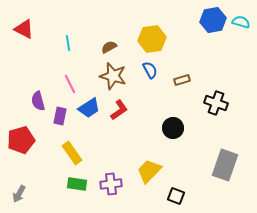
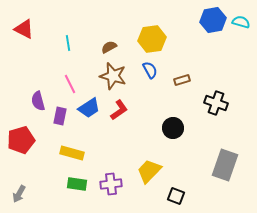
yellow rectangle: rotated 40 degrees counterclockwise
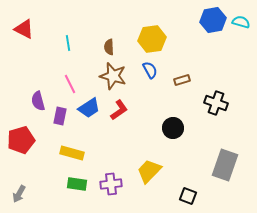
brown semicircle: rotated 63 degrees counterclockwise
black square: moved 12 px right
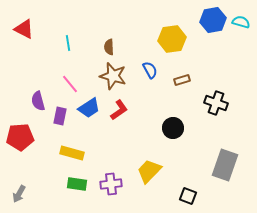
yellow hexagon: moved 20 px right
pink line: rotated 12 degrees counterclockwise
red pentagon: moved 1 px left, 3 px up; rotated 12 degrees clockwise
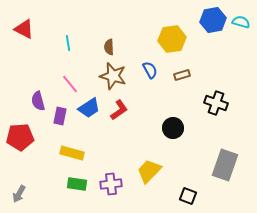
brown rectangle: moved 5 px up
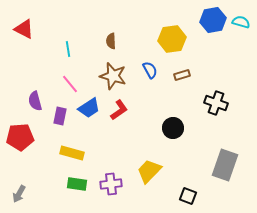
cyan line: moved 6 px down
brown semicircle: moved 2 px right, 6 px up
purple semicircle: moved 3 px left
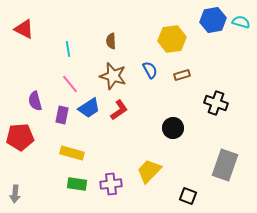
purple rectangle: moved 2 px right, 1 px up
gray arrow: moved 4 px left; rotated 24 degrees counterclockwise
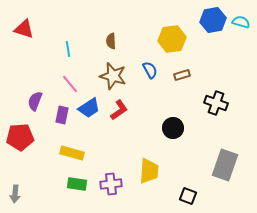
red triangle: rotated 10 degrees counterclockwise
purple semicircle: rotated 36 degrees clockwise
yellow trapezoid: rotated 140 degrees clockwise
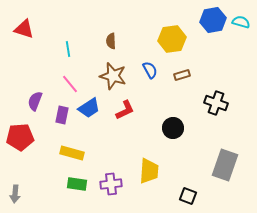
red L-shape: moved 6 px right; rotated 10 degrees clockwise
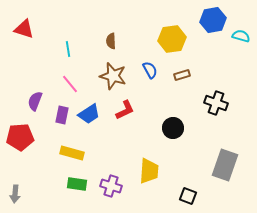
cyan semicircle: moved 14 px down
blue trapezoid: moved 6 px down
purple cross: moved 2 px down; rotated 25 degrees clockwise
